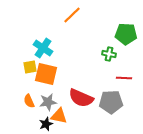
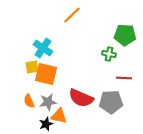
green pentagon: moved 1 px left, 1 px down
yellow square: moved 2 px right
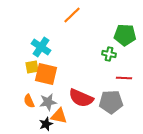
cyan cross: moved 2 px left, 1 px up
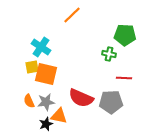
gray star: moved 2 px left
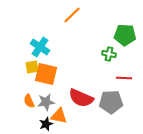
cyan cross: moved 1 px left
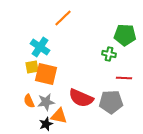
orange line: moved 9 px left, 3 px down
